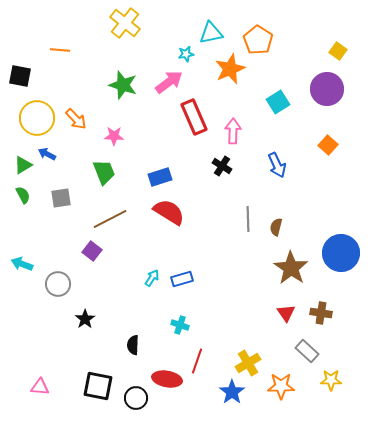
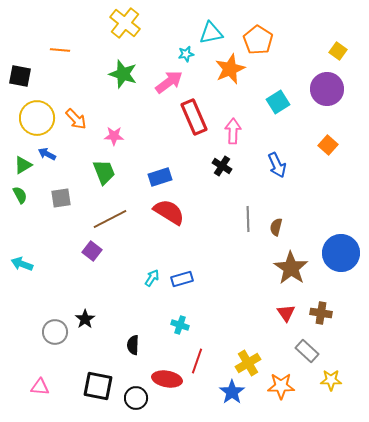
green star at (123, 85): moved 11 px up
green semicircle at (23, 195): moved 3 px left
gray circle at (58, 284): moved 3 px left, 48 px down
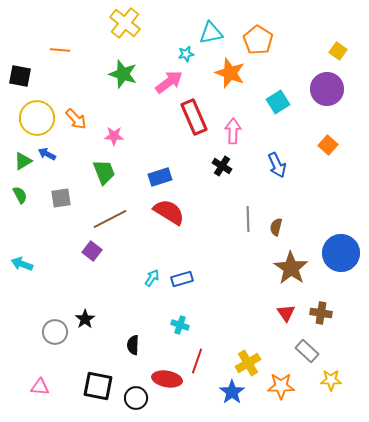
orange star at (230, 69): moved 4 px down; rotated 28 degrees counterclockwise
green triangle at (23, 165): moved 4 px up
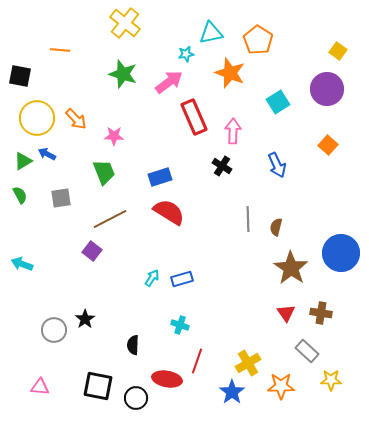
gray circle at (55, 332): moved 1 px left, 2 px up
